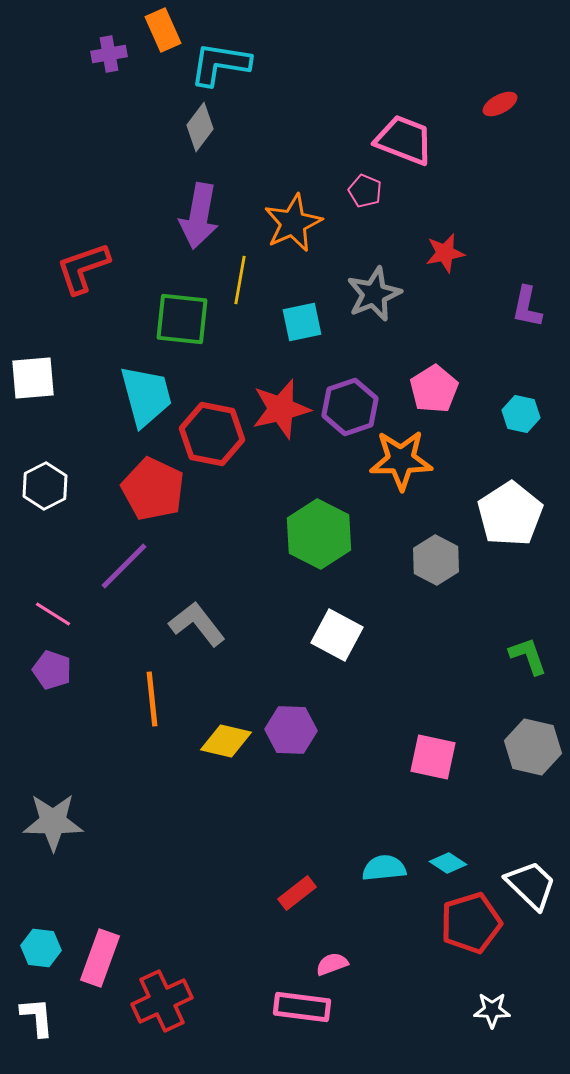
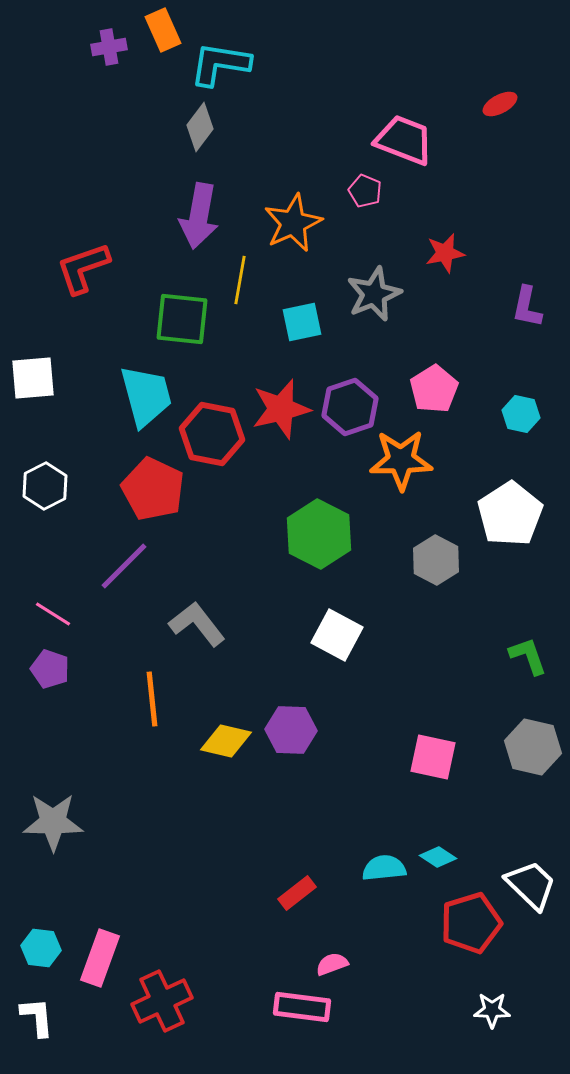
purple cross at (109, 54): moved 7 px up
purple pentagon at (52, 670): moved 2 px left, 1 px up
cyan diamond at (448, 863): moved 10 px left, 6 px up
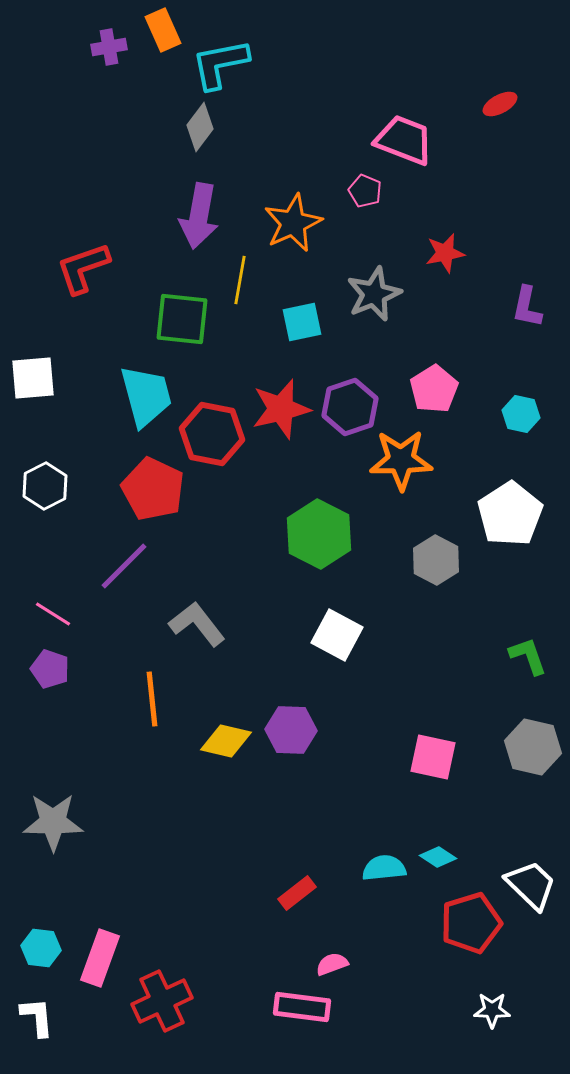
cyan L-shape at (220, 64): rotated 20 degrees counterclockwise
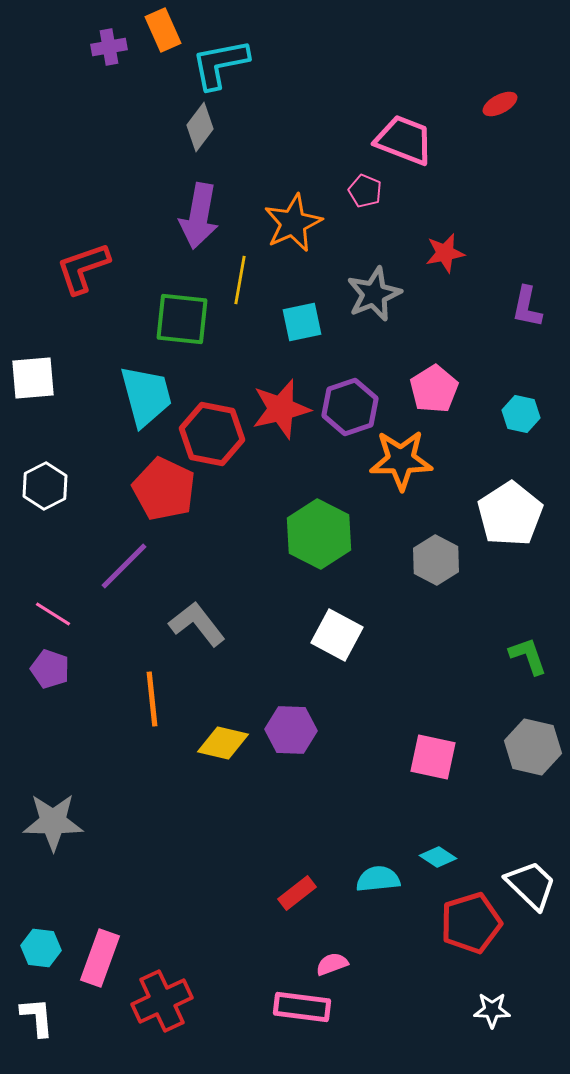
red pentagon at (153, 489): moved 11 px right
yellow diamond at (226, 741): moved 3 px left, 2 px down
cyan semicircle at (384, 868): moved 6 px left, 11 px down
